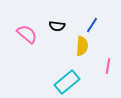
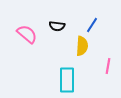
cyan rectangle: moved 2 px up; rotated 50 degrees counterclockwise
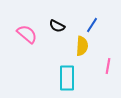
black semicircle: rotated 21 degrees clockwise
cyan rectangle: moved 2 px up
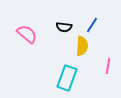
black semicircle: moved 7 px right, 1 px down; rotated 21 degrees counterclockwise
cyan rectangle: rotated 20 degrees clockwise
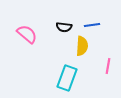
blue line: rotated 49 degrees clockwise
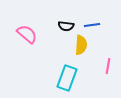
black semicircle: moved 2 px right, 1 px up
yellow semicircle: moved 1 px left, 1 px up
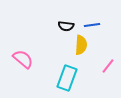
pink semicircle: moved 4 px left, 25 px down
pink line: rotated 28 degrees clockwise
